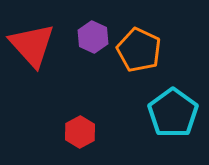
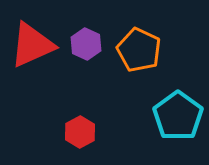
purple hexagon: moved 7 px left, 7 px down
red triangle: rotated 48 degrees clockwise
cyan pentagon: moved 5 px right, 3 px down
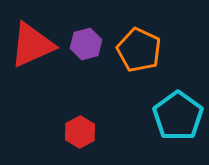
purple hexagon: rotated 20 degrees clockwise
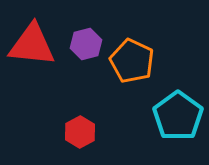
red triangle: rotated 30 degrees clockwise
orange pentagon: moved 7 px left, 11 px down
